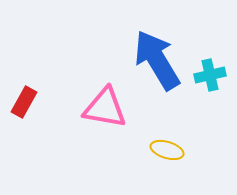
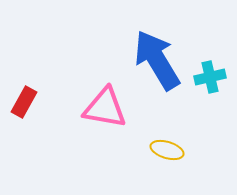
cyan cross: moved 2 px down
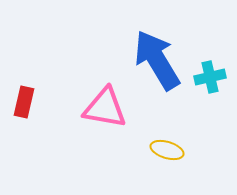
red rectangle: rotated 16 degrees counterclockwise
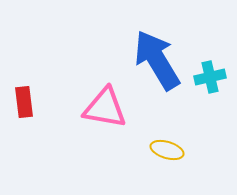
red rectangle: rotated 20 degrees counterclockwise
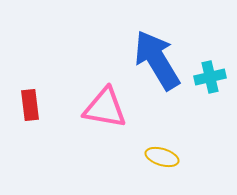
red rectangle: moved 6 px right, 3 px down
yellow ellipse: moved 5 px left, 7 px down
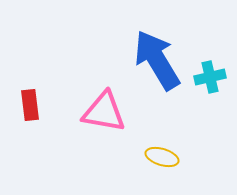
pink triangle: moved 1 px left, 4 px down
